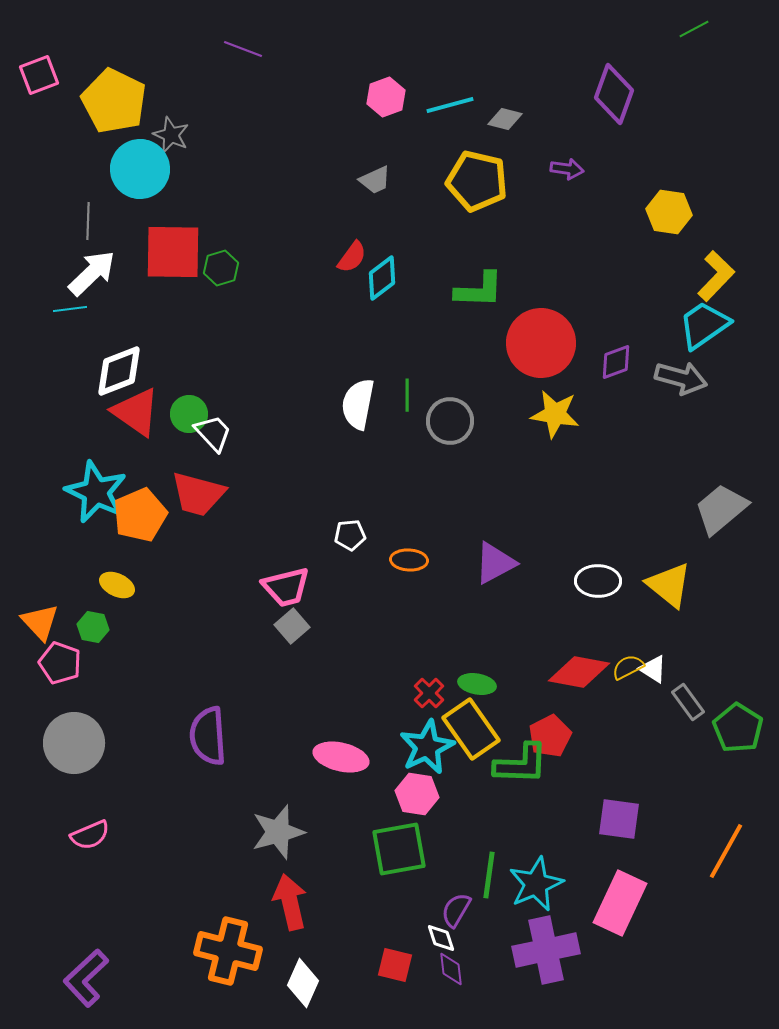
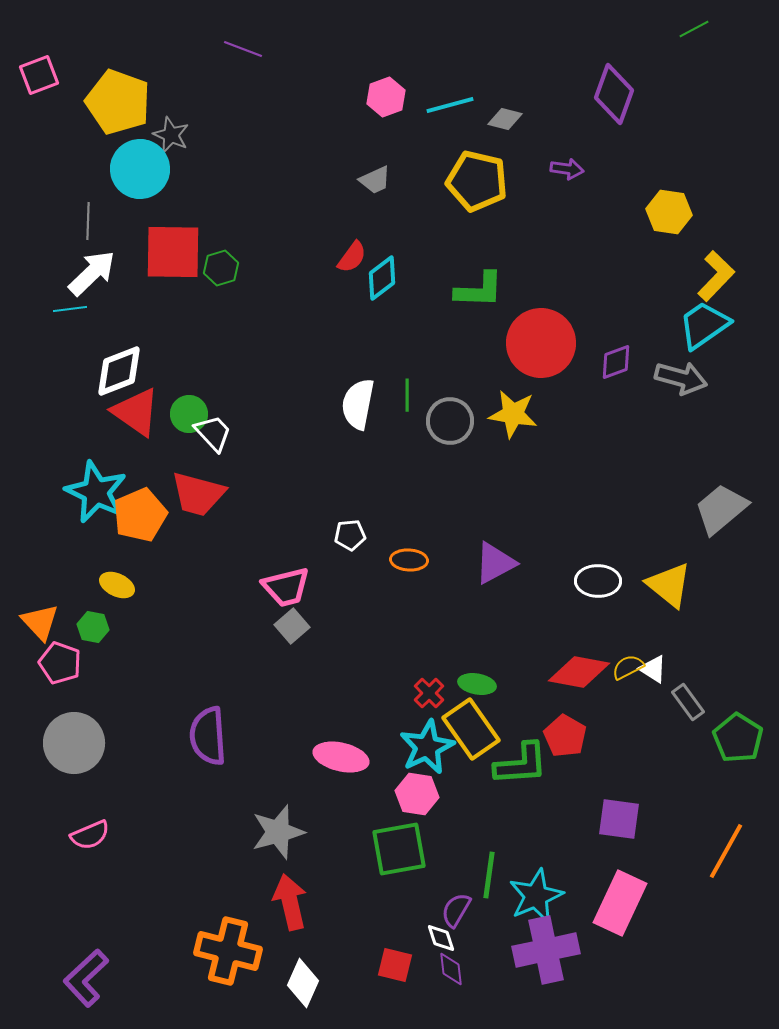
yellow pentagon at (114, 101): moved 4 px right, 1 px down; rotated 6 degrees counterclockwise
yellow star at (555, 414): moved 42 px left
green pentagon at (738, 728): moved 10 px down
red pentagon at (550, 736): moved 15 px right; rotated 15 degrees counterclockwise
green L-shape at (521, 764): rotated 6 degrees counterclockwise
cyan star at (536, 884): moved 12 px down
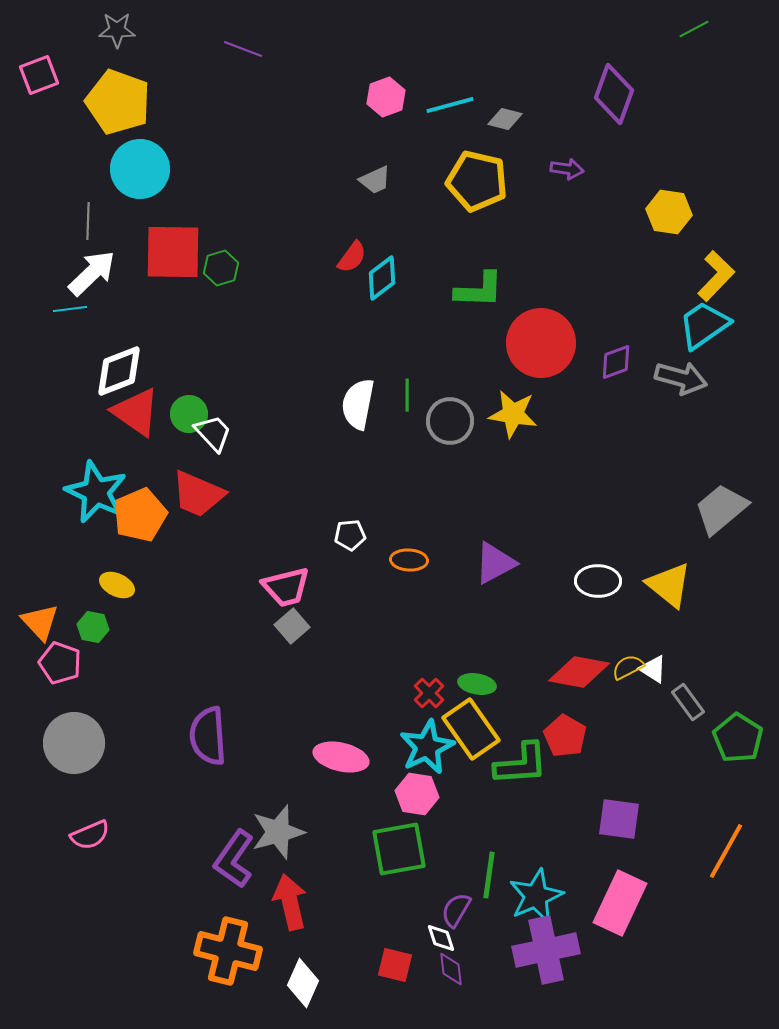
gray star at (171, 135): moved 54 px left, 105 px up; rotated 24 degrees counterclockwise
red trapezoid at (198, 494): rotated 8 degrees clockwise
purple L-shape at (86, 978): moved 148 px right, 119 px up; rotated 12 degrees counterclockwise
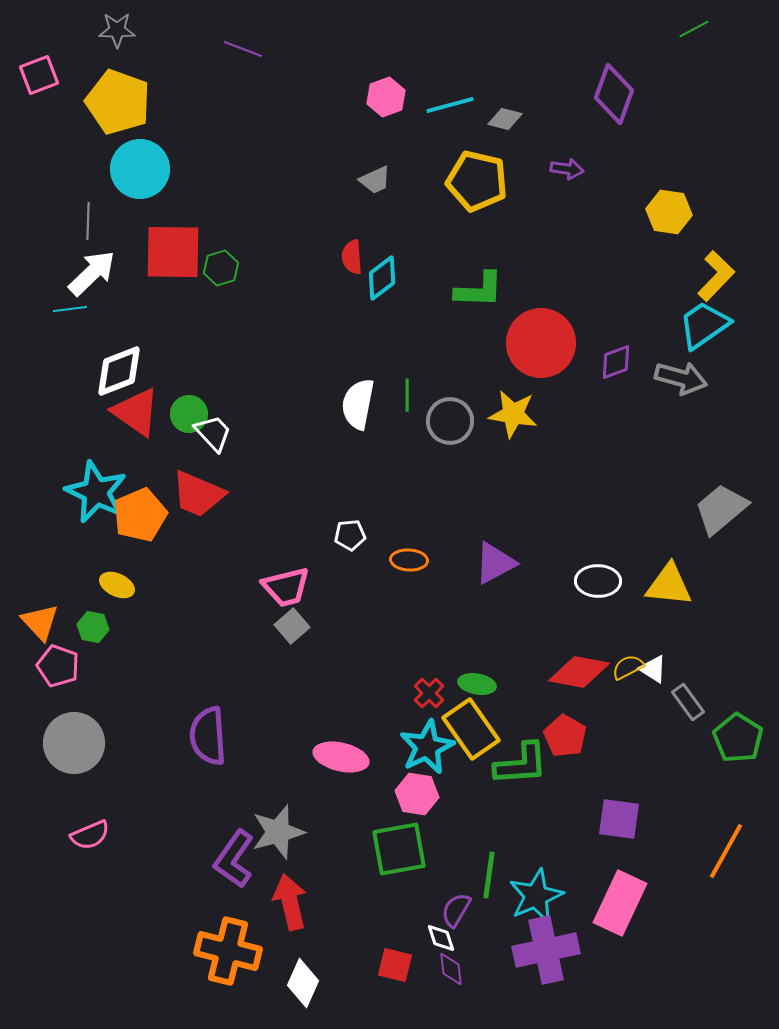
red semicircle at (352, 257): rotated 140 degrees clockwise
yellow triangle at (669, 585): rotated 33 degrees counterclockwise
pink pentagon at (60, 663): moved 2 px left, 3 px down
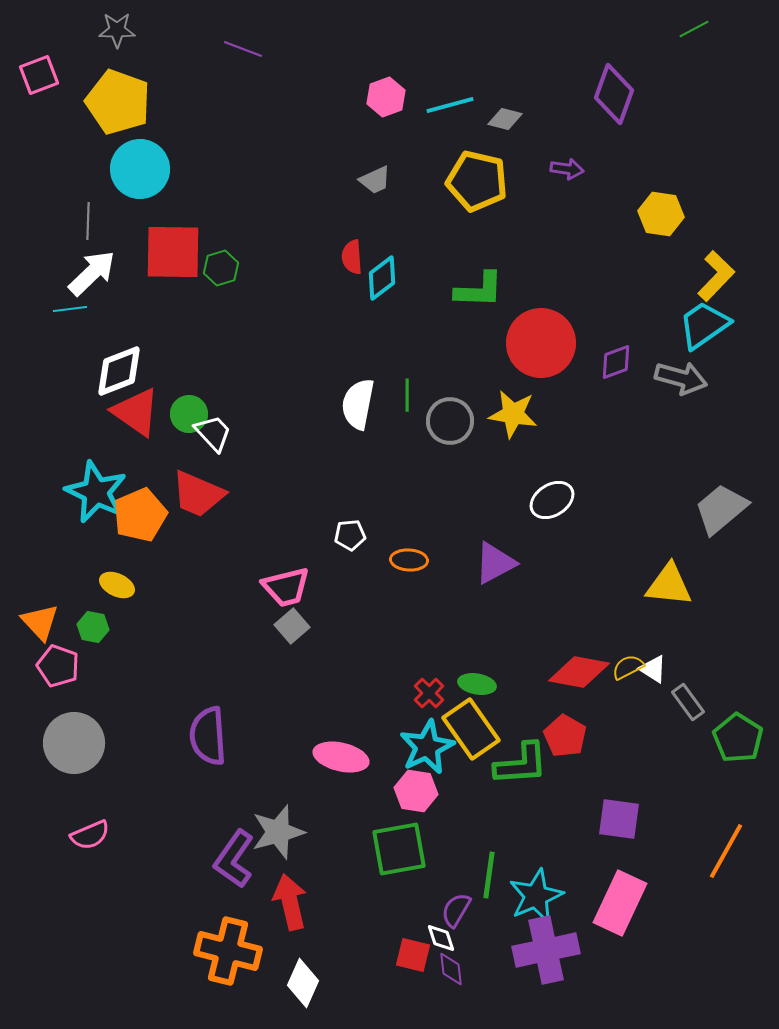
yellow hexagon at (669, 212): moved 8 px left, 2 px down
white ellipse at (598, 581): moved 46 px left, 81 px up; rotated 33 degrees counterclockwise
pink hexagon at (417, 794): moved 1 px left, 3 px up
red square at (395, 965): moved 18 px right, 10 px up
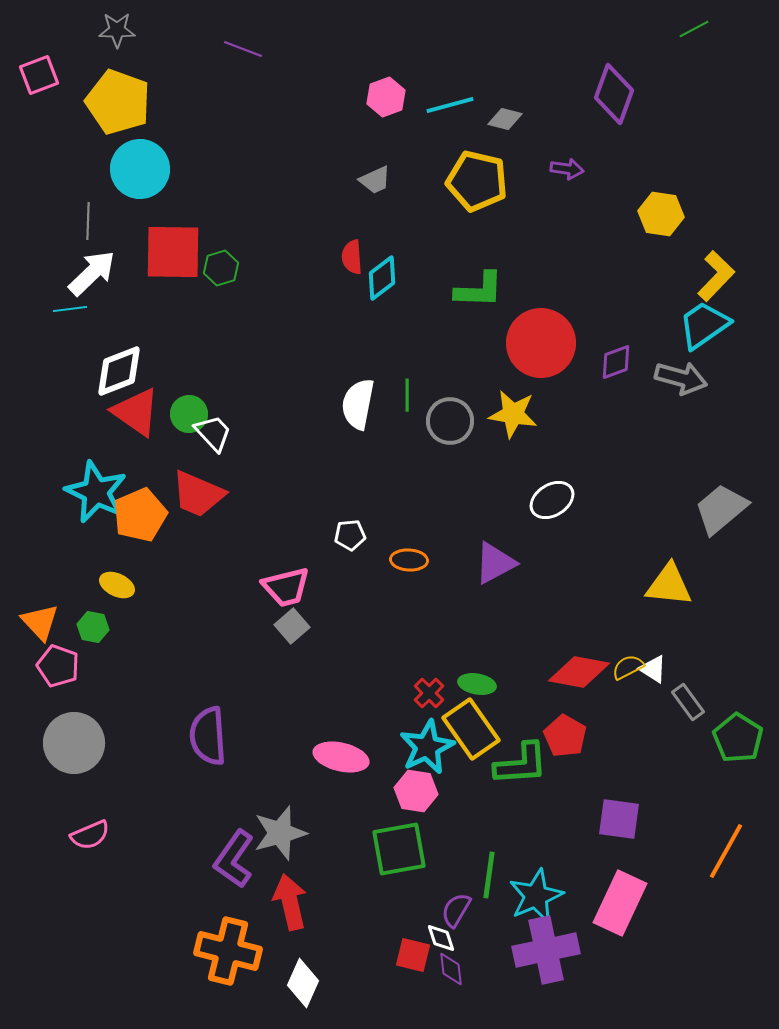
gray star at (278, 832): moved 2 px right, 1 px down
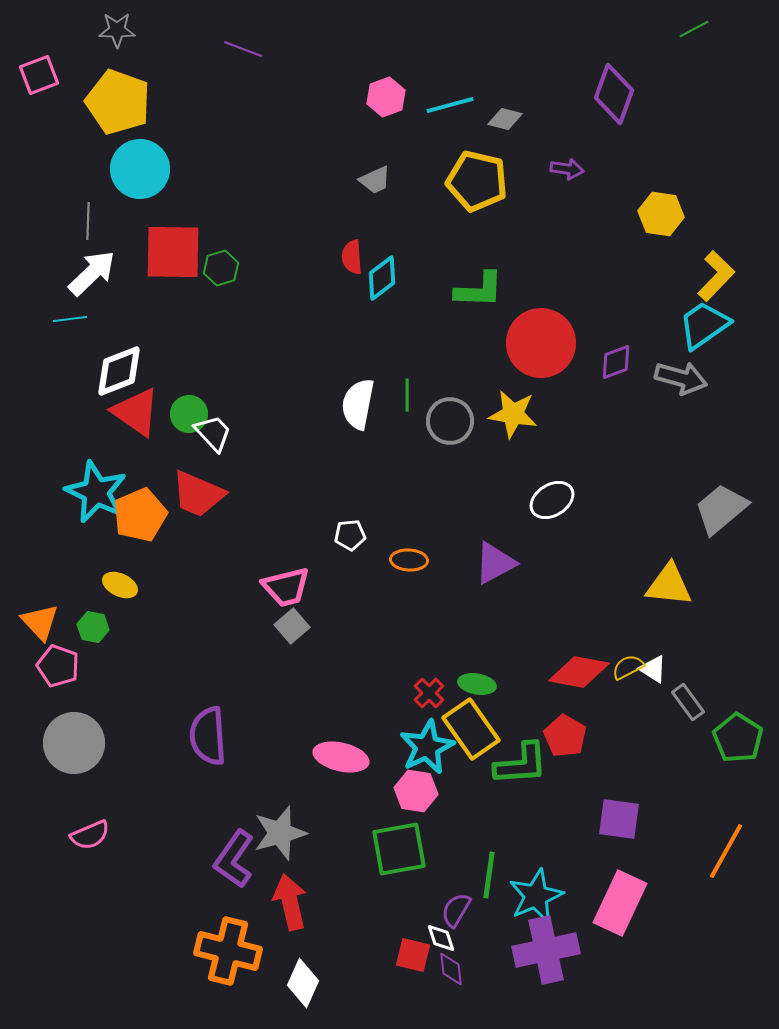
cyan line at (70, 309): moved 10 px down
yellow ellipse at (117, 585): moved 3 px right
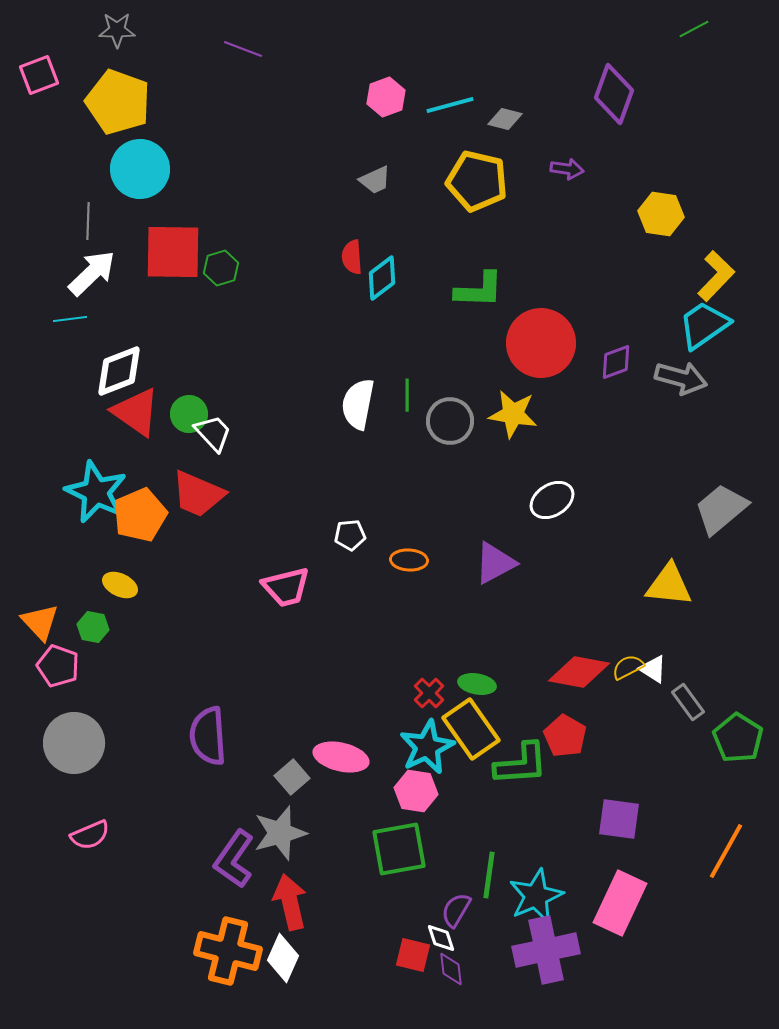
gray square at (292, 626): moved 151 px down
white diamond at (303, 983): moved 20 px left, 25 px up
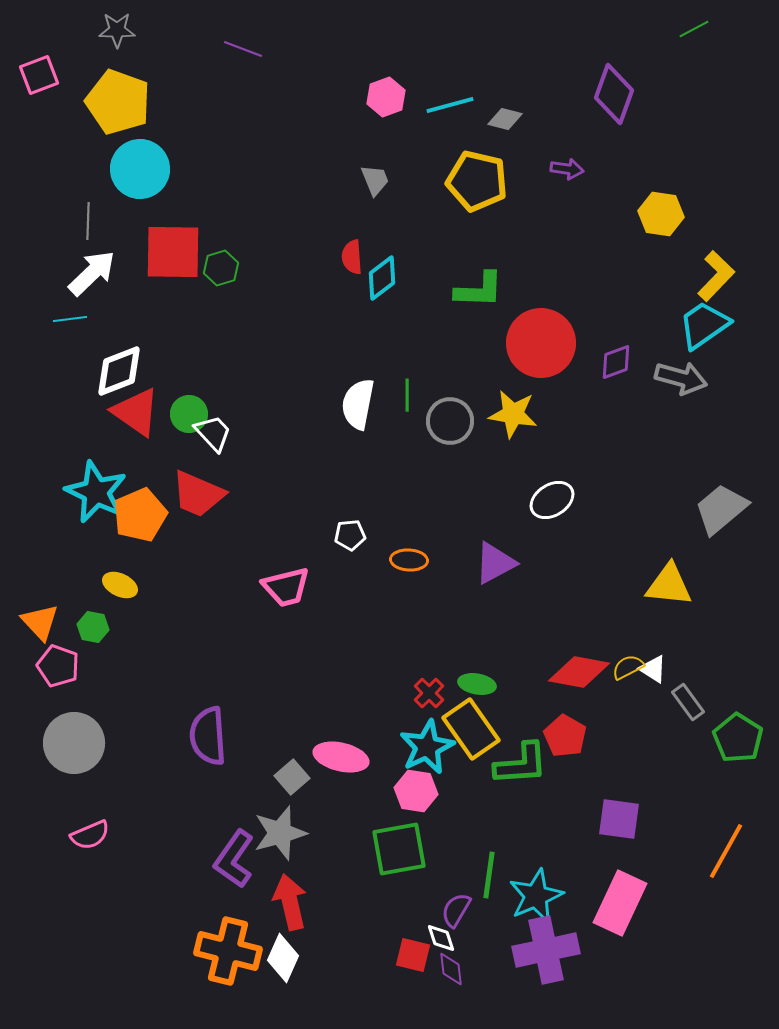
gray trapezoid at (375, 180): rotated 88 degrees counterclockwise
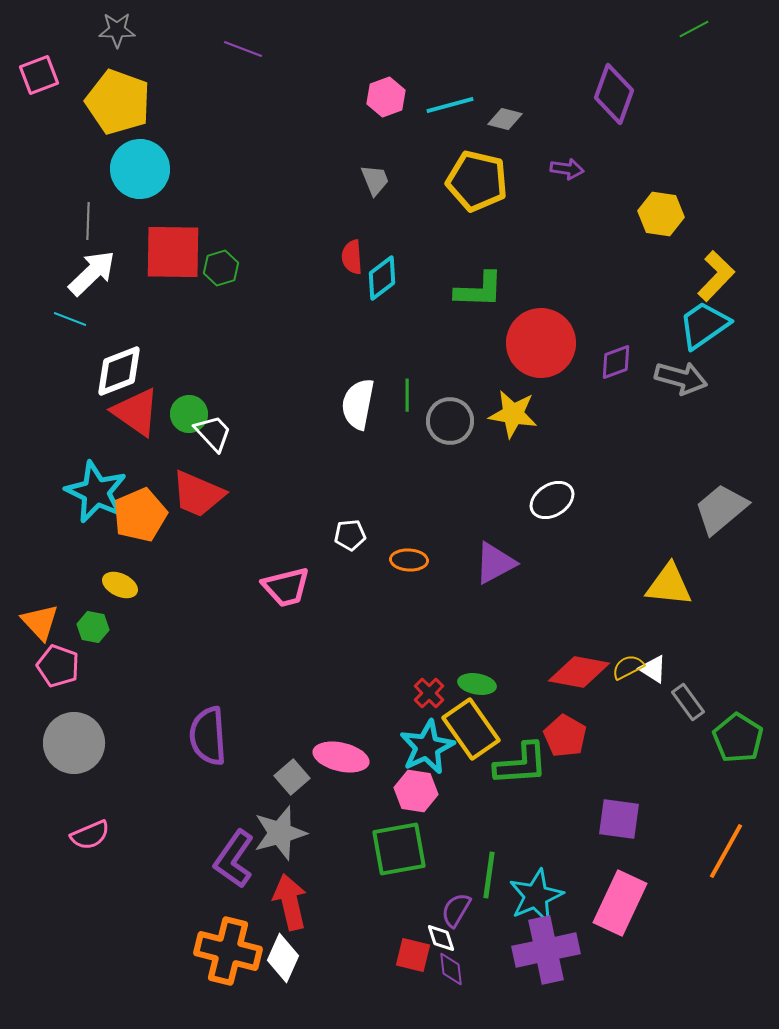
cyan line at (70, 319): rotated 28 degrees clockwise
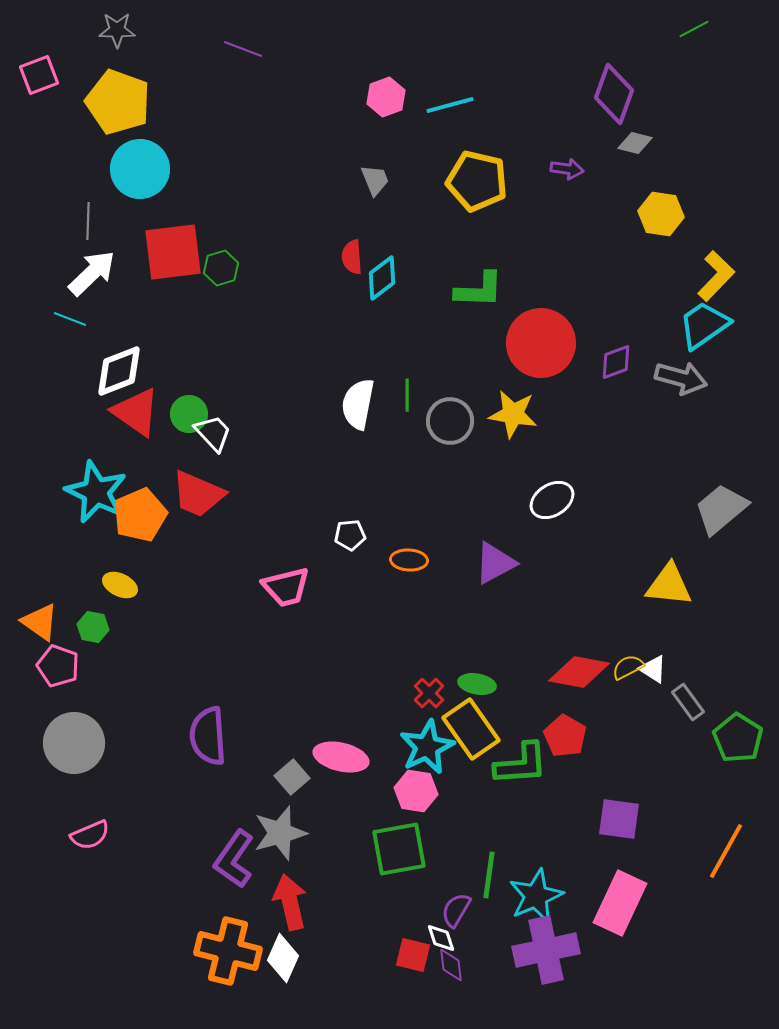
gray diamond at (505, 119): moved 130 px right, 24 px down
red square at (173, 252): rotated 8 degrees counterclockwise
orange triangle at (40, 622): rotated 12 degrees counterclockwise
purple diamond at (451, 969): moved 4 px up
